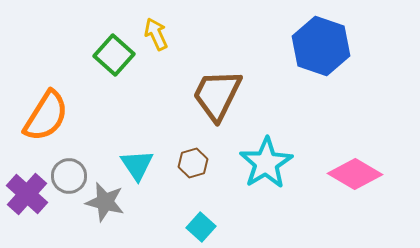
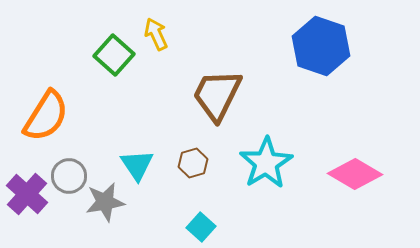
gray star: rotated 24 degrees counterclockwise
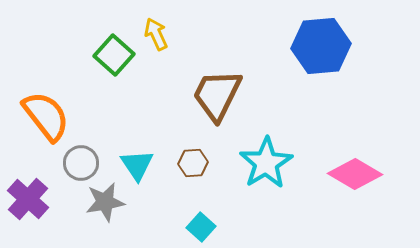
blue hexagon: rotated 24 degrees counterclockwise
orange semicircle: rotated 70 degrees counterclockwise
brown hexagon: rotated 12 degrees clockwise
gray circle: moved 12 px right, 13 px up
purple cross: moved 1 px right, 5 px down
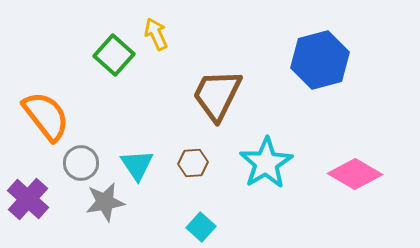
blue hexagon: moved 1 px left, 14 px down; rotated 10 degrees counterclockwise
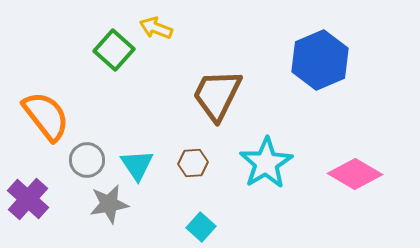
yellow arrow: moved 6 px up; rotated 44 degrees counterclockwise
green square: moved 5 px up
blue hexagon: rotated 8 degrees counterclockwise
gray circle: moved 6 px right, 3 px up
gray star: moved 4 px right, 2 px down
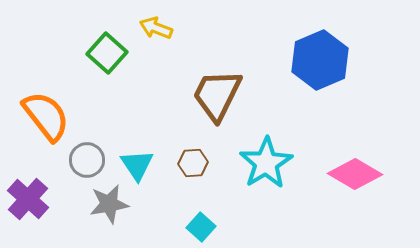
green square: moved 7 px left, 3 px down
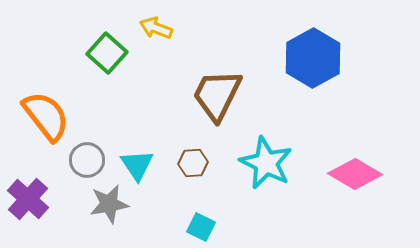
blue hexagon: moved 7 px left, 2 px up; rotated 6 degrees counterclockwise
cyan star: rotated 14 degrees counterclockwise
cyan square: rotated 16 degrees counterclockwise
